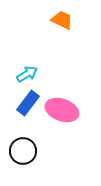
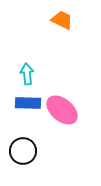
cyan arrow: rotated 65 degrees counterclockwise
blue rectangle: rotated 55 degrees clockwise
pink ellipse: rotated 20 degrees clockwise
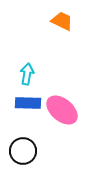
orange trapezoid: moved 1 px down
cyan arrow: rotated 15 degrees clockwise
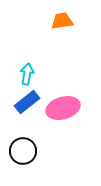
orange trapezoid: rotated 35 degrees counterclockwise
blue rectangle: moved 1 px left, 1 px up; rotated 40 degrees counterclockwise
pink ellipse: moved 1 px right, 2 px up; rotated 56 degrees counterclockwise
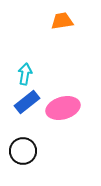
cyan arrow: moved 2 px left
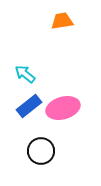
cyan arrow: rotated 60 degrees counterclockwise
blue rectangle: moved 2 px right, 4 px down
black circle: moved 18 px right
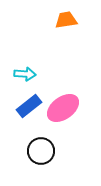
orange trapezoid: moved 4 px right, 1 px up
cyan arrow: rotated 145 degrees clockwise
pink ellipse: rotated 20 degrees counterclockwise
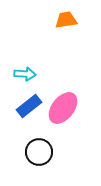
pink ellipse: rotated 16 degrees counterclockwise
black circle: moved 2 px left, 1 px down
